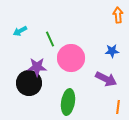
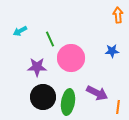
purple arrow: moved 9 px left, 14 px down
black circle: moved 14 px right, 14 px down
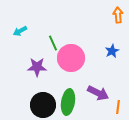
green line: moved 3 px right, 4 px down
blue star: rotated 24 degrees counterclockwise
purple arrow: moved 1 px right
black circle: moved 8 px down
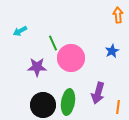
purple arrow: rotated 80 degrees clockwise
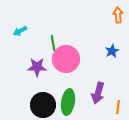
green line: rotated 14 degrees clockwise
pink circle: moved 5 px left, 1 px down
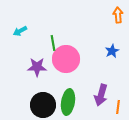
purple arrow: moved 3 px right, 2 px down
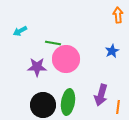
green line: rotated 70 degrees counterclockwise
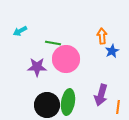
orange arrow: moved 16 px left, 21 px down
black circle: moved 4 px right
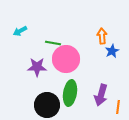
green ellipse: moved 2 px right, 9 px up
